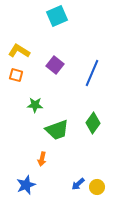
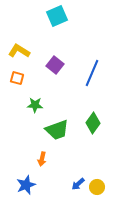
orange square: moved 1 px right, 3 px down
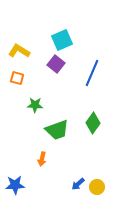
cyan square: moved 5 px right, 24 px down
purple square: moved 1 px right, 1 px up
blue star: moved 11 px left; rotated 18 degrees clockwise
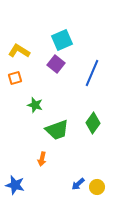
orange square: moved 2 px left; rotated 32 degrees counterclockwise
green star: rotated 14 degrees clockwise
blue star: rotated 18 degrees clockwise
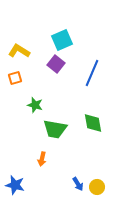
green diamond: rotated 45 degrees counterclockwise
green trapezoid: moved 2 px left, 1 px up; rotated 30 degrees clockwise
blue arrow: rotated 80 degrees counterclockwise
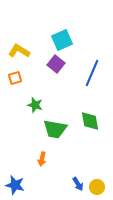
green diamond: moved 3 px left, 2 px up
